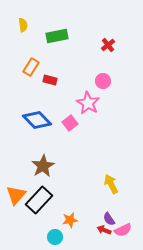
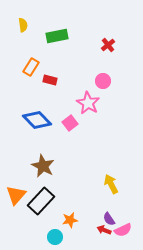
brown star: rotated 15 degrees counterclockwise
black rectangle: moved 2 px right, 1 px down
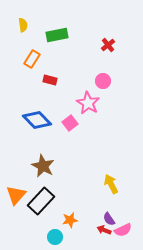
green rectangle: moved 1 px up
orange rectangle: moved 1 px right, 8 px up
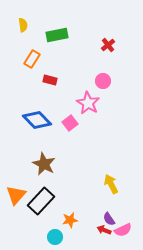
brown star: moved 1 px right, 2 px up
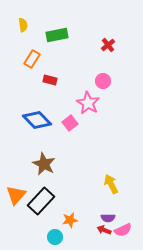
purple semicircle: moved 1 px left, 1 px up; rotated 56 degrees counterclockwise
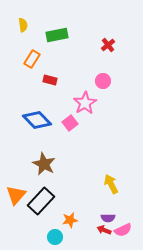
pink star: moved 3 px left; rotated 10 degrees clockwise
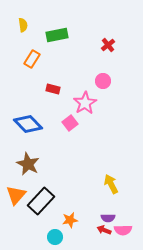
red rectangle: moved 3 px right, 9 px down
blue diamond: moved 9 px left, 4 px down
brown star: moved 16 px left
pink semicircle: rotated 24 degrees clockwise
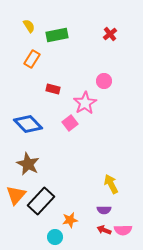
yellow semicircle: moved 6 px right, 1 px down; rotated 24 degrees counterclockwise
red cross: moved 2 px right, 11 px up
pink circle: moved 1 px right
purple semicircle: moved 4 px left, 8 px up
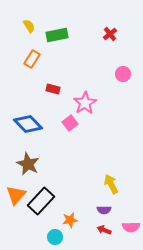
pink circle: moved 19 px right, 7 px up
pink semicircle: moved 8 px right, 3 px up
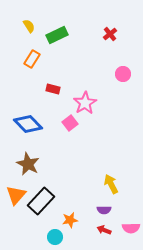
green rectangle: rotated 15 degrees counterclockwise
pink semicircle: moved 1 px down
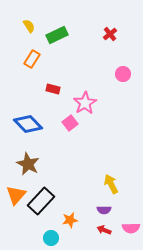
cyan circle: moved 4 px left, 1 px down
